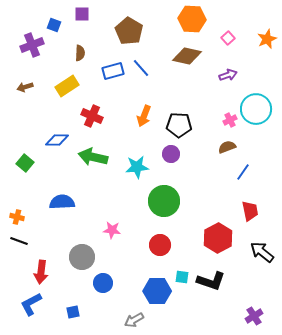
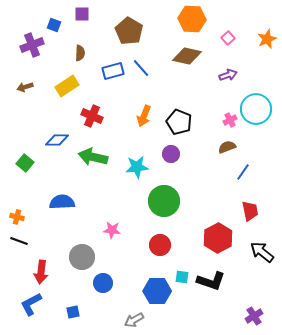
black pentagon at (179, 125): moved 3 px up; rotated 20 degrees clockwise
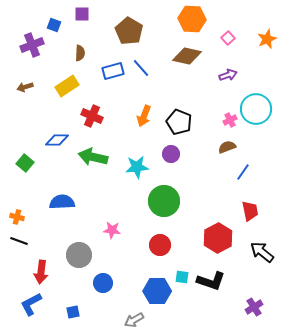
gray circle at (82, 257): moved 3 px left, 2 px up
purple cross at (254, 316): moved 9 px up
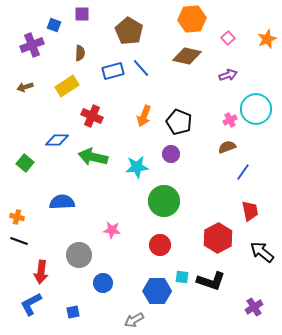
orange hexagon at (192, 19): rotated 8 degrees counterclockwise
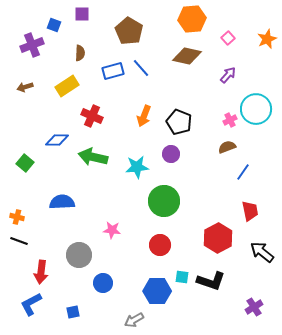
purple arrow at (228, 75): rotated 30 degrees counterclockwise
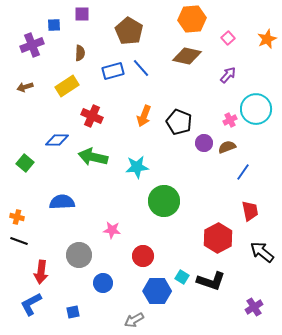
blue square at (54, 25): rotated 24 degrees counterclockwise
purple circle at (171, 154): moved 33 px right, 11 px up
red circle at (160, 245): moved 17 px left, 11 px down
cyan square at (182, 277): rotated 24 degrees clockwise
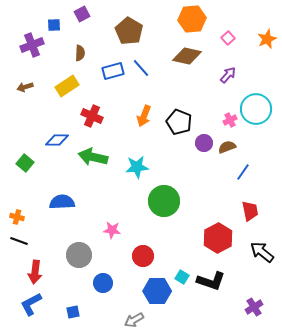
purple square at (82, 14): rotated 28 degrees counterclockwise
red arrow at (41, 272): moved 6 px left
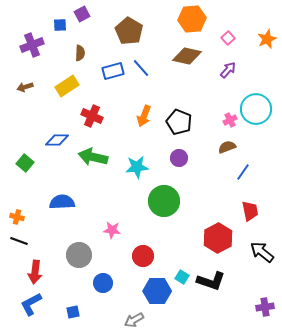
blue square at (54, 25): moved 6 px right
purple arrow at (228, 75): moved 5 px up
purple circle at (204, 143): moved 25 px left, 15 px down
purple cross at (254, 307): moved 11 px right; rotated 24 degrees clockwise
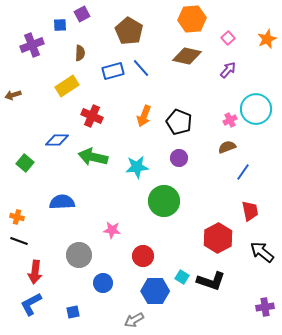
brown arrow at (25, 87): moved 12 px left, 8 px down
blue hexagon at (157, 291): moved 2 px left
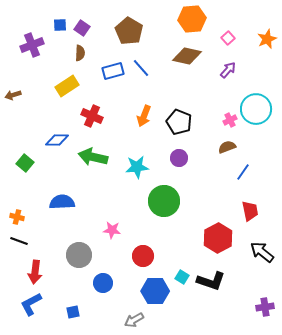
purple square at (82, 14): moved 14 px down; rotated 28 degrees counterclockwise
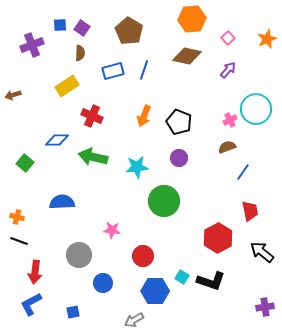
blue line at (141, 68): moved 3 px right, 2 px down; rotated 60 degrees clockwise
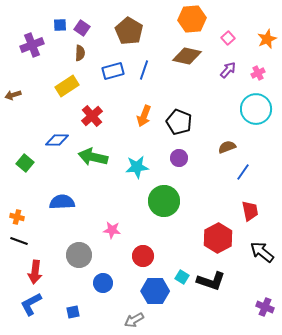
red cross at (92, 116): rotated 25 degrees clockwise
pink cross at (230, 120): moved 28 px right, 47 px up
purple cross at (265, 307): rotated 30 degrees clockwise
